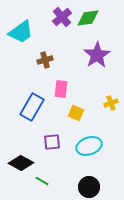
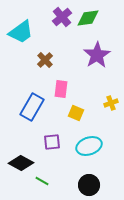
brown cross: rotated 28 degrees counterclockwise
black circle: moved 2 px up
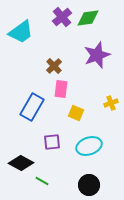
purple star: rotated 12 degrees clockwise
brown cross: moved 9 px right, 6 px down
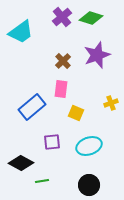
green diamond: moved 3 px right; rotated 25 degrees clockwise
brown cross: moved 9 px right, 5 px up
blue rectangle: rotated 20 degrees clockwise
green line: rotated 40 degrees counterclockwise
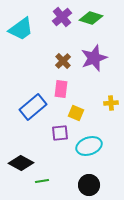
cyan trapezoid: moved 3 px up
purple star: moved 3 px left, 3 px down
yellow cross: rotated 16 degrees clockwise
blue rectangle: moved 1 px right
purple square: moved 8 px right, 9 px up
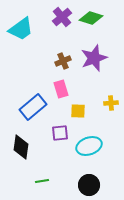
brown cross: rotated 21 degrees clockwise
pink rectangle: rotated 24 degrees counterclockwise
yellow square: moved 2 px right, 2 px up; rotated 21 degrees counterclockwise
black diamond: moved 16 px up; rotated 70 degrees clockwise
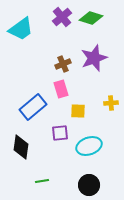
brown cross: moved 3 px down
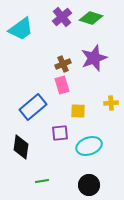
pink rectangle: moved 1 px right, 4 px up
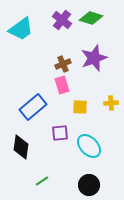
purple cross: moved 3 px down; rotated 12 degrees counterclockwise
yellow square: moved 2 px right, 4 px up
cyan ellipse: rotated 65 degrees clockwise
green line: rotated 24 degrees counterclockwise
